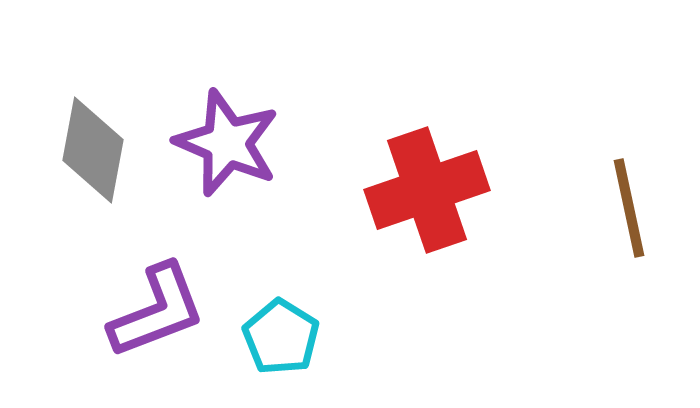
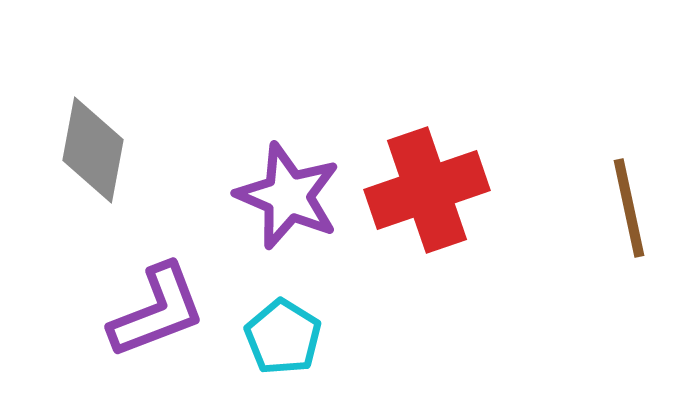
purple star: moved 61 px right, 53 px down
cyan pentagon: moved 2 px right
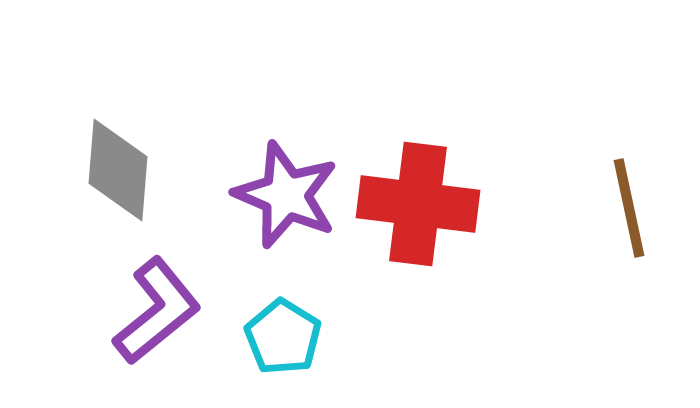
gray diamond: moved 25 px right, 20 px down; rotated 6 degrees counterclockwise
red cross: moved 9 px left, 14 px down; rotated 26 degrees clockwise
purple star: moved 2 px left, 1 px up
purple L-shape: rotated 18 degrees counterclockwise
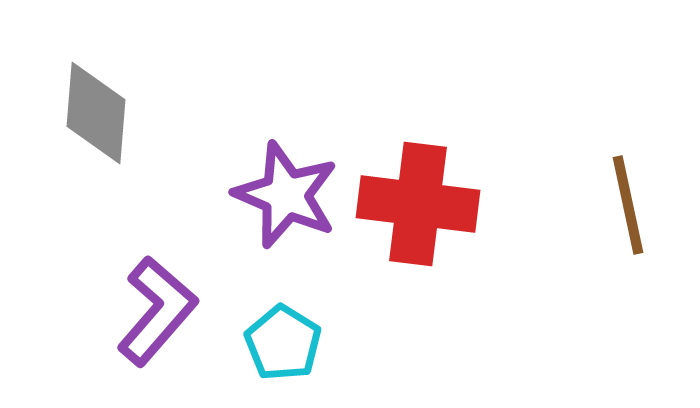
gray diamond: moved 22 px left, 57 px up
brown line: moved 1 px left, 3 px up
purple L-shape: rotated 10 degrees counterclockwise
cyan pentagon: moved 6 px down
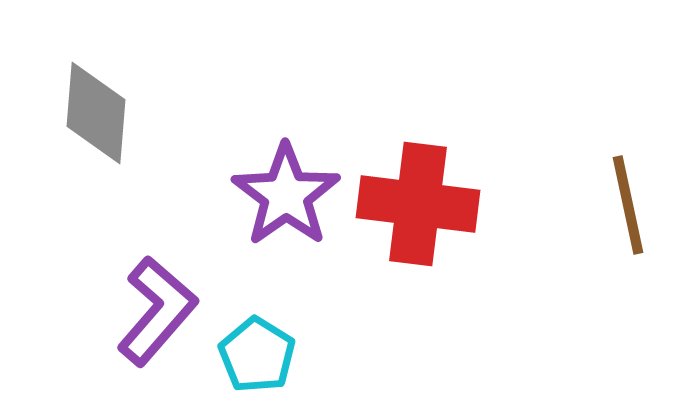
purple star: rotated 14 degrees clockwise
cyan pentagon: moved 26 px left, 12 px down
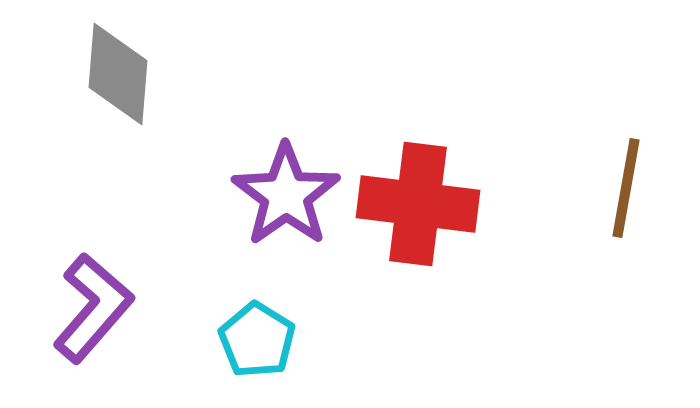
gray diamond: moved 22 px right, 39 px up
brown line: moved 2 px left, 17 px up; rotated 22 degrees clockwise
purple L-shape: moved 64 px left, 3 px up
cyan pentagon: moved 15 px up
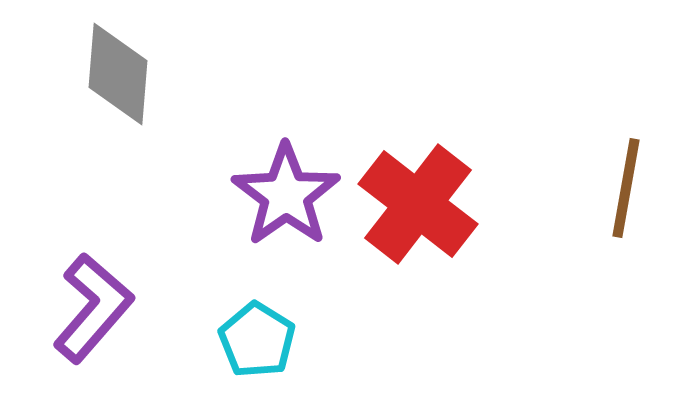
red cross: rotated 31 degrees clockwise
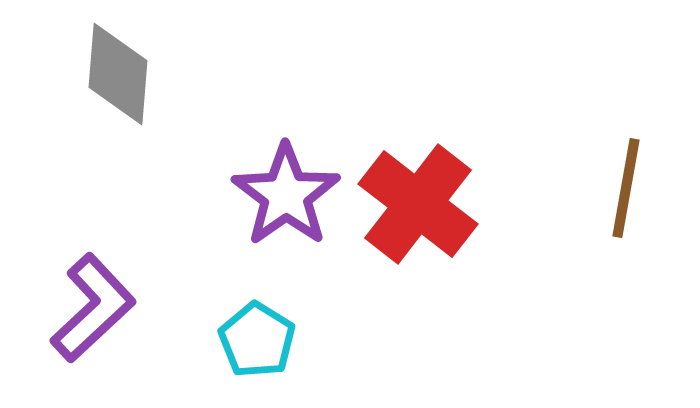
purple L-shape: rotated 6 degrees clockwise
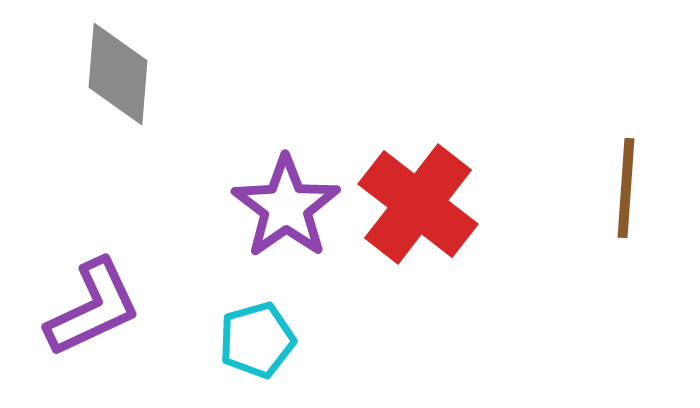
brown line: rotated 6 degrees counterclockwise
purple star: moved 12 px down
purple L-shape: rotated 18 degrees clockwise
cyan pentagon: rotated 24 degrees clockwise
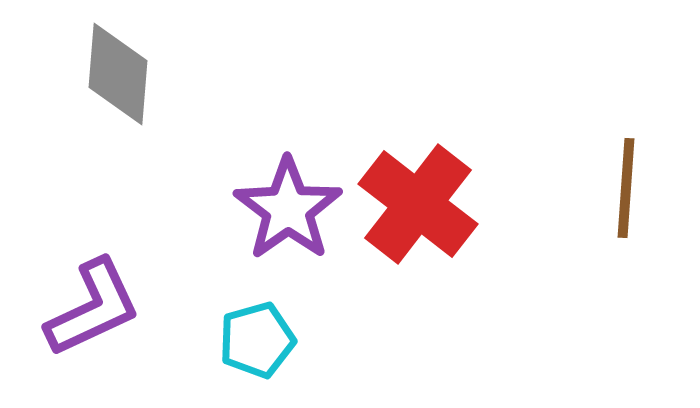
purple star: moved 2 px right, 2 px down
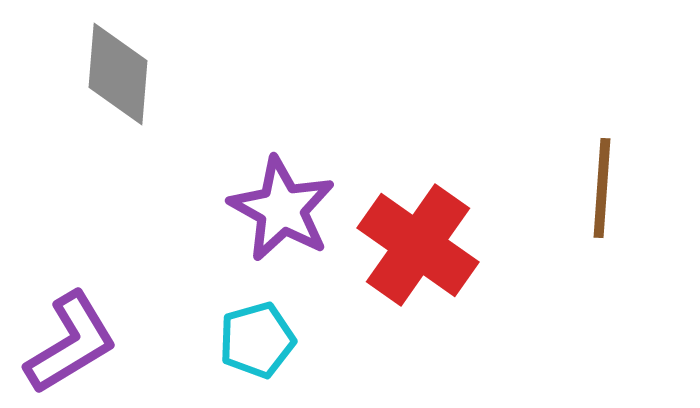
brown line: moved 24 px left
red cross: moved 41 px down; rotated 3 degrees counterclockwise
purple star: moved 6 px left; rotated 8 degrees counterclockwise
purple L-shape: moved 22 px left, 35 px down; rotated 6 degrees counterclockwise
